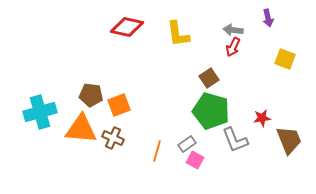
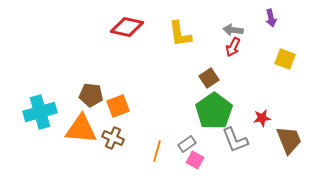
purple arrow: moved 3 px right
yellow L-shape: moved 2 px right
orange square: moved 1 px left, 1 px down
green pentagon: moved 3 px right; rotated 21 degrees clockwise
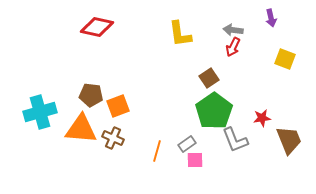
red diamond: moved 30 px left
pink square: rotated 30 degrees counterclockwise
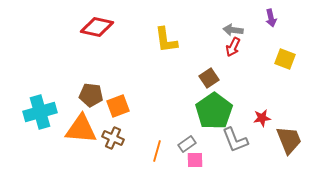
yellow L-shape: moved 14 px left, 6 px down
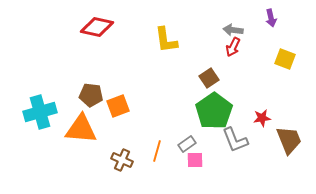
brown cross: moved 9 px right, 22 px down
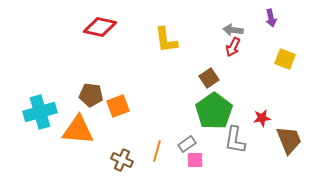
red diamond: moved 3 px right
orange triangle: moved 3 px left, 1 px down
gray L-shape: rotated 32 degrees clockwise
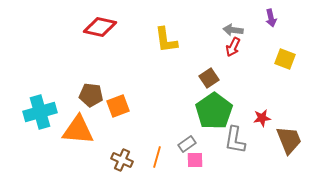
orange line: moved 6 px down
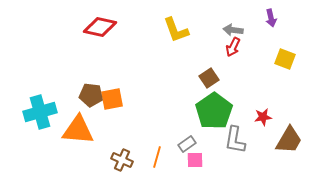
yellow L-shape: moved 10 px right, 10 px up; rotated 12 degrees counterclockwise
orange square: moved 6 px left, 7 px up; rotated 10 degrees clockwise
red star: moved 1 px right, 1 px up
brown trapezoid: rotated 52 degrees clockwise
